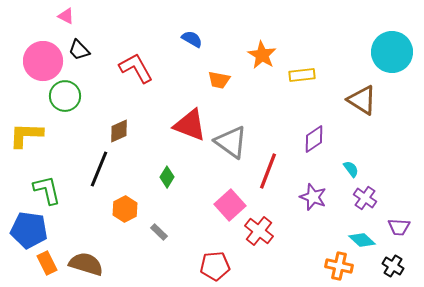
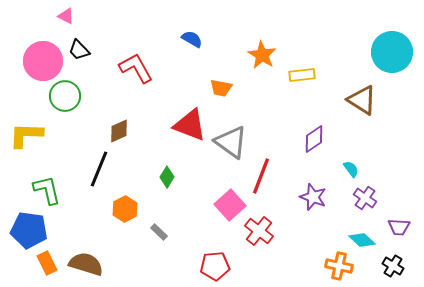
orange trapezoid: moved 2 px right, 8 px down
red line: moved 7 px left, 5 px down
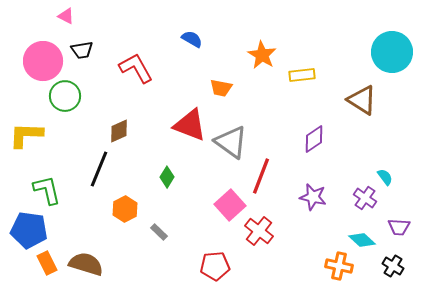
black trapezoid: moved 3 px right; rotated 55 degrees counterclockwise
cyan semicircle: moved 34 px right, 8 px down
purple star: rotated 8 degrees counterclockwise
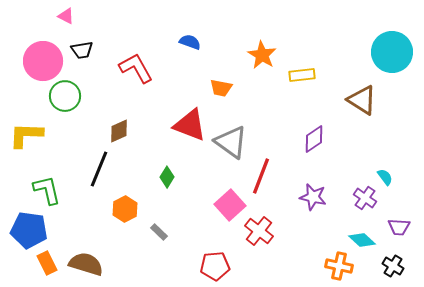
blue semicircle: moved 2 px left, 3 px down; rotated 10 degrees counterclockwise
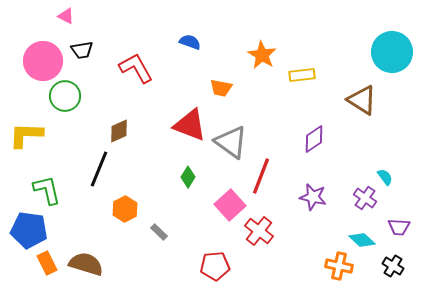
green diamond: moved 21 px right
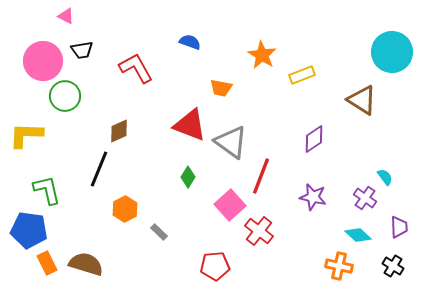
yellow rectangle: rotated 15 degrees counterclockwise
purple trapezoid: rotated 95 degrees counterclockwise
cyan diamond: moved 4 px left, 5 px up
